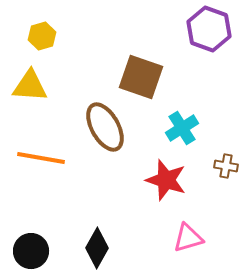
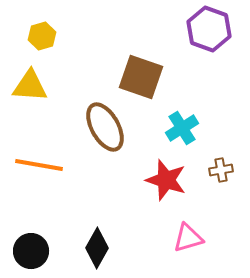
orange line: moved 2 px left, 7 px down
brown cross: moved 5 px left, 4 px down; rotated 20 degrees counterclockwise
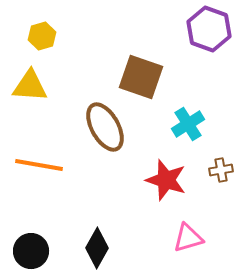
cyan cross: moved 6 px right, 4 px up
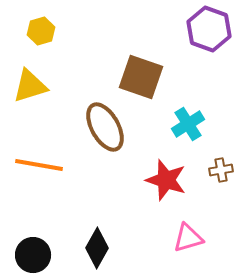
yellow hexagon: moved 1 px left, 5 px up
yellow triangle: rotated 21 degrees counterclockwise
black circle: moved 2 px right, 4 px down
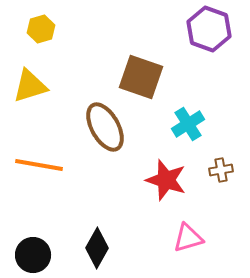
yellow hexagon: moved 2 px up
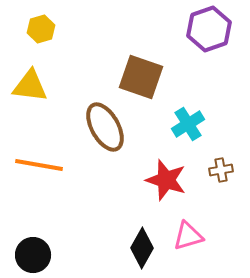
purple hexagon: rotated 21 degrees clockwise
yellow triangle: rotated 24 degrees clockwise
pink triangle: moved 2 px up
black diamond: moved 45 px right
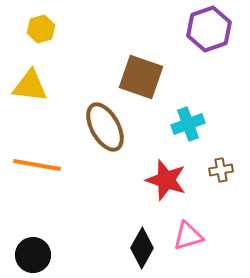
cyan cross: rotated 12 degrees clockwise
orange line: moved 2 px left
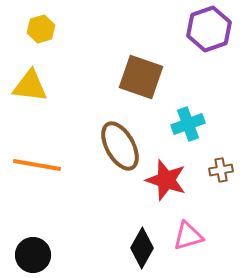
brown ellipse: moved 15 px right, 19 px down
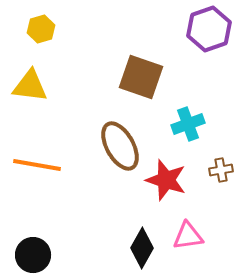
pink triangle: rotated 8 degrees clockwise
